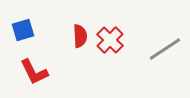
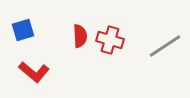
red cross: rotated 28 degrees counterclockwise
gray line: moved 3 px up
red L-shape: rotated 24 degrees counterclockwise
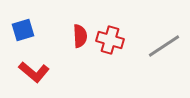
gray line: moved 1 px left
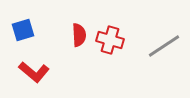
red semicircle: moved 1 px left, 1 px up
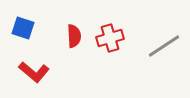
blue square: moved 2 px up; rotated 35 degrees clockwise
red semicircle: moved 5 px left, 1 px down
red cross: moved 2 px up; rotated 32 degrees counterclockwise
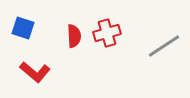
red cross: moved 3 px left, 5 px up
red L-shape: moved 1 px right
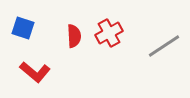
red cross: moved 2 px right; rotated 12 degrees counterclockwise
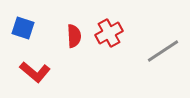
gray line: moved 1 px left, 5 px down
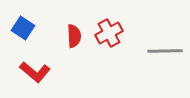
blue square: rotated 15 degrees clockwise
gray line: moved 2 px right; rotated 32 degrees clockwise
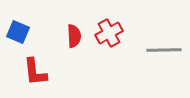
blue square: moved 5 px left, 4 px down; rotated 10 degrees counterclockwise
gray line: moved 1 px left, 1 px up
red L-shape: rotated 44 degrees clockwise
